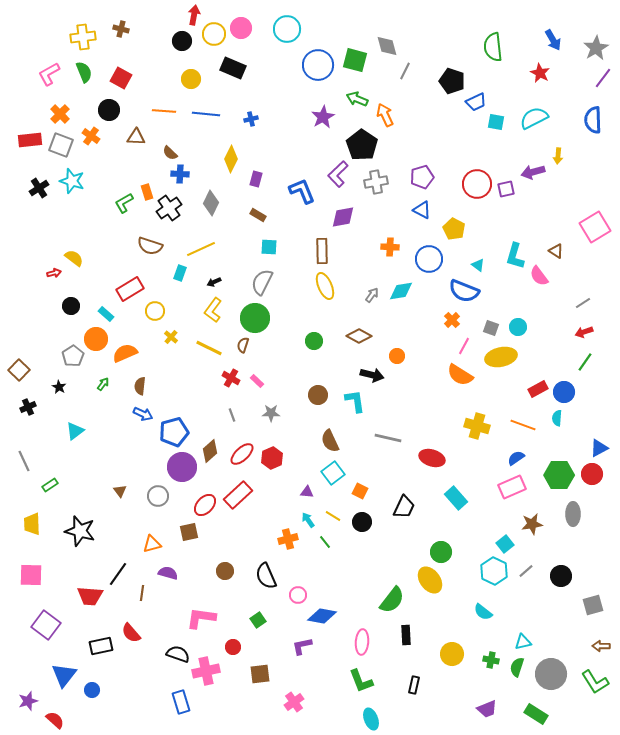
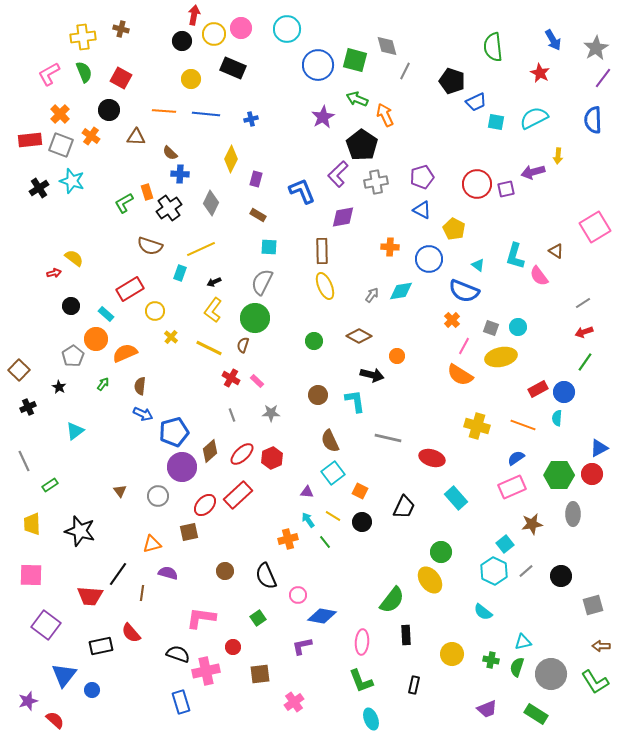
green square at (258, 620): moved 2 px up
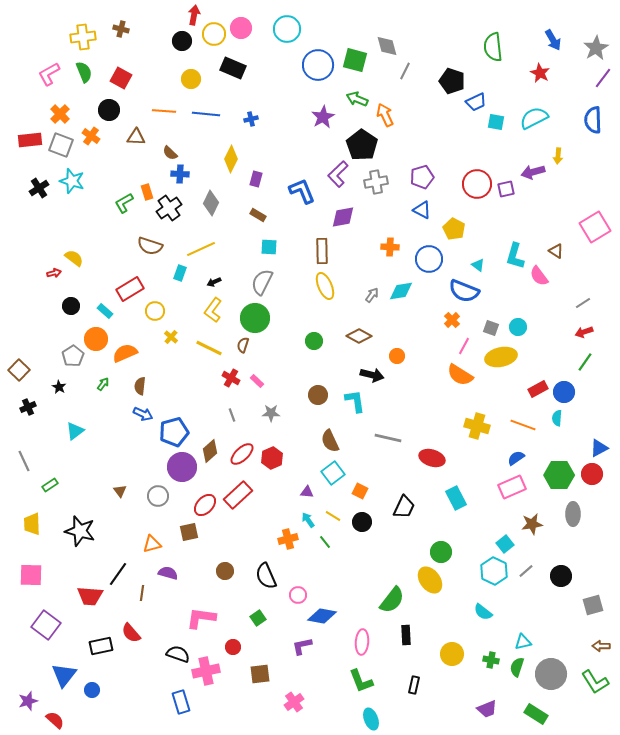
cyan rectangle at (106, 314): moved 1 px left, 3 px up
cyan rectangle at (456, 498): rotated 15 degrees clockwise
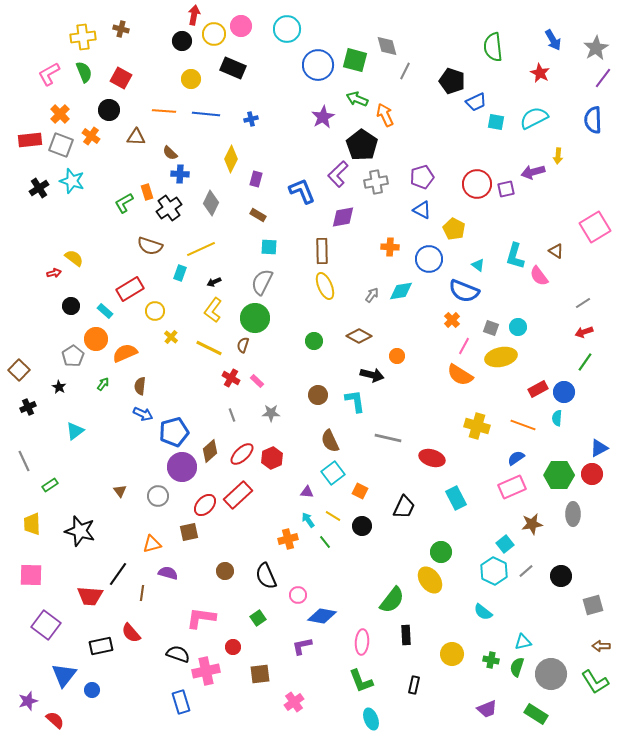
pink circle at (241, 28): moved 2 px up
black circle at (362, 522): moved 4 px down
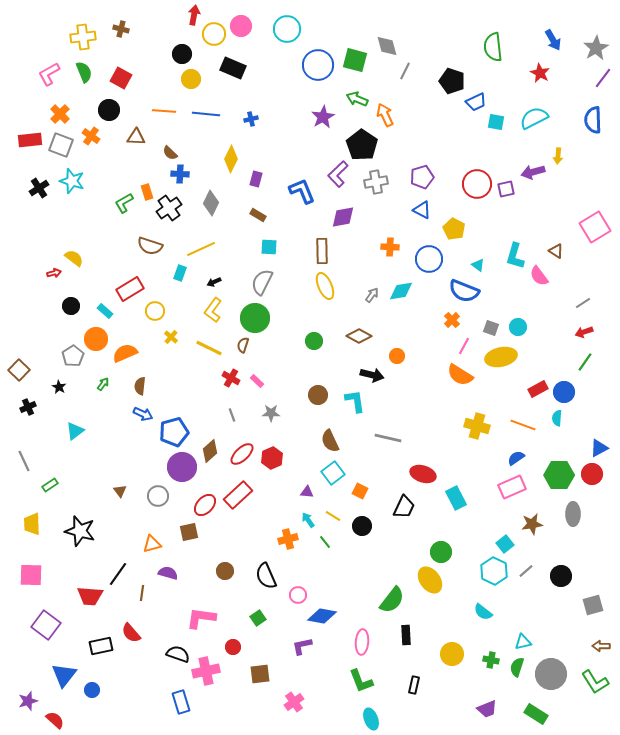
black circle at (182, 41): moved 13 px down
red ellipse at (432, 458): moved 9 px left, 16 px down
